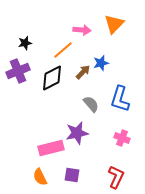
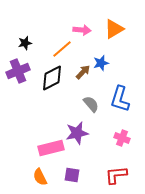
orange triangle: moved 5 px down; rotated 15 degrees clockwise
orange line: moved 1 px left, 1 px up
red L-shape: moved 2 px up; rotated 120 degrees counterclockwise
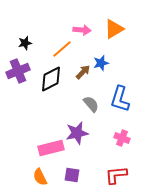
black diamond: moved 1 px left, 1 px down
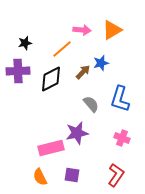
orange triangle: moved 2 px left, 1 px down
purple cross: rotated 20 degrees clockwise
red L-shape: rotated 130 degrees clockwise
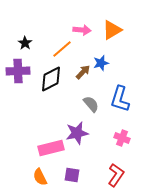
black star: rotated 24 degrees counterclockwise
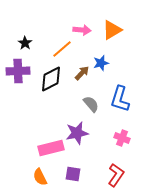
brown arrow: moved 1 px left, 1 px down
purple square: moved 1 px right, 1 px up
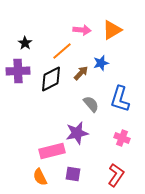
orange line: moved 2 px down
brown arrow: moved 1 px left
pink rectangle: moved 1 px right, 3 px down
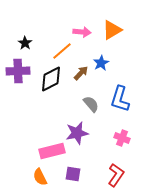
pink arrow: moved 2 px down
blue star: rotated 14 degrees counterclockwise
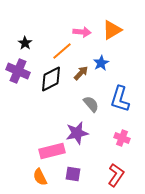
purple cross: rotated 25 degrees clockwise
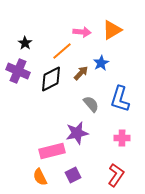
pink cross: rotated 21 degrees counterclockwise
purple square: moved 1 px down; rotated 35 degrees counterclockwise
